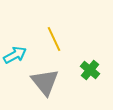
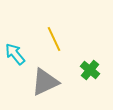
cyan arrow: moved 1 px up; rotated 100 degrees counterclockwise
gray triangle: rotated 44 degrees clockwise
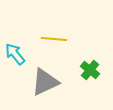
yellow line: rotated 60 degrees counterclockwise
